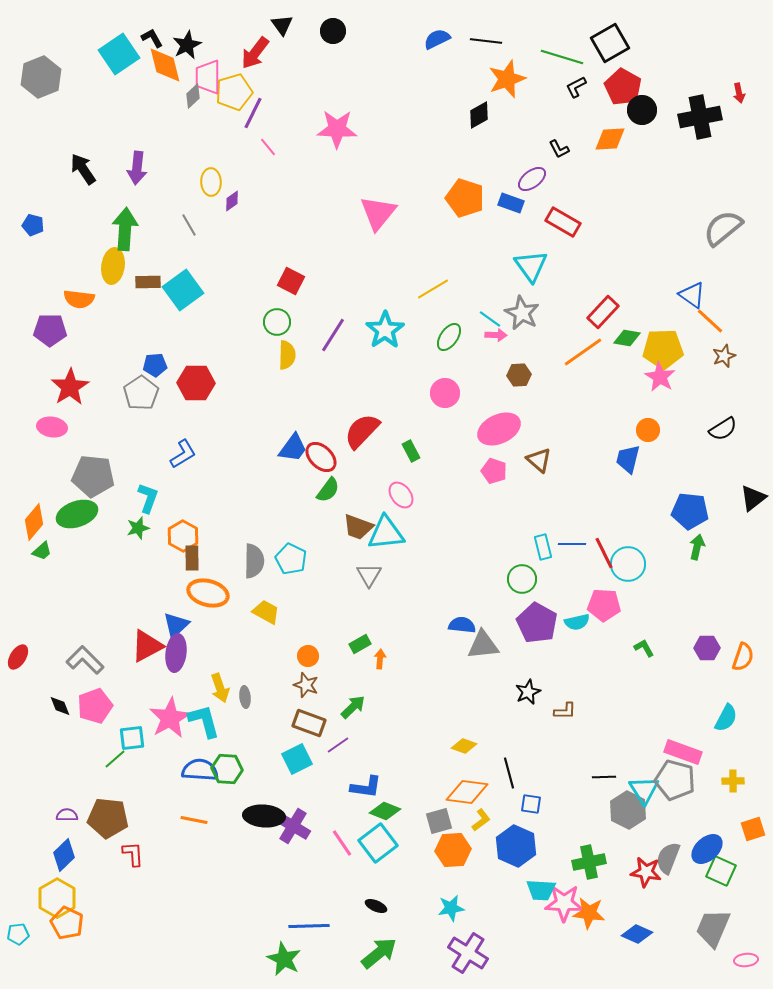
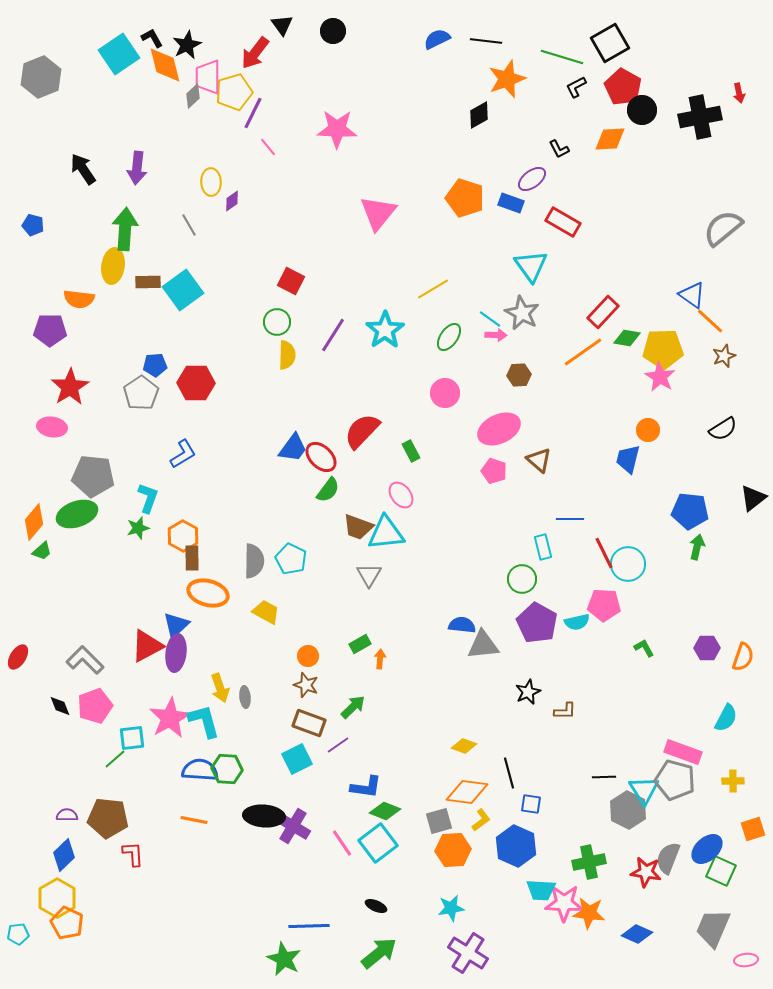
blue line at (572, 544): moved 2 px left, 25 px up
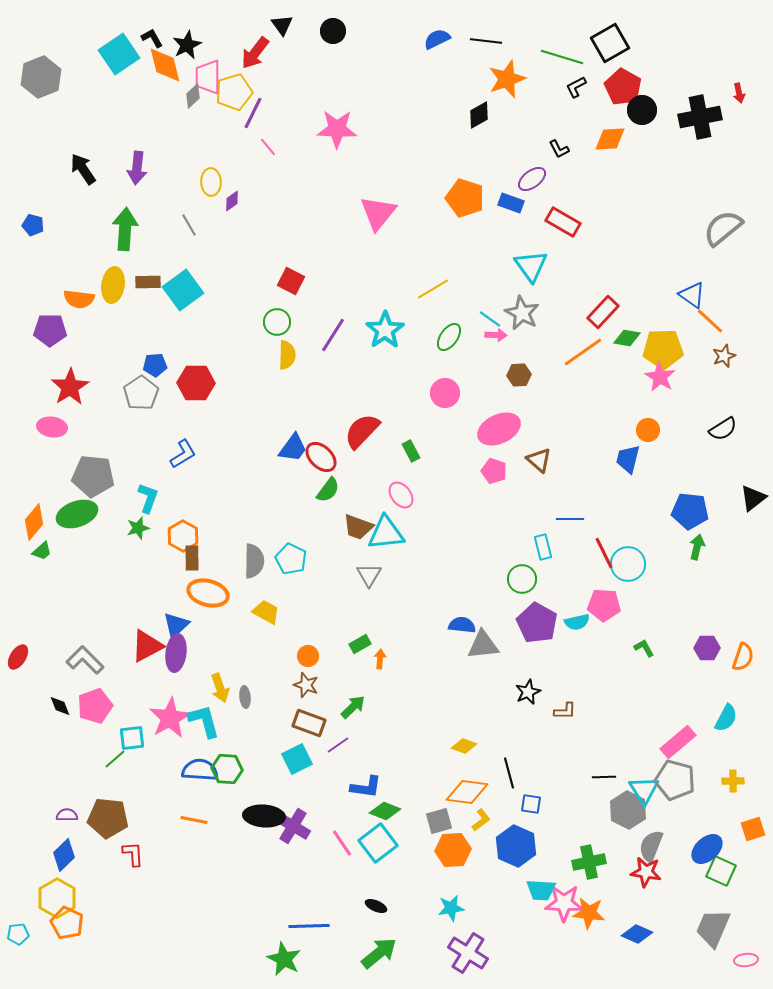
yellow ellipse at (113, 266): moved 19 px down
pink rectangle at (683, 752): moved 5 px left, 10 px up; rotated 60 degrees counterclockwise
gray semicircle at (668, 858): moved 17 px left, 12 px up
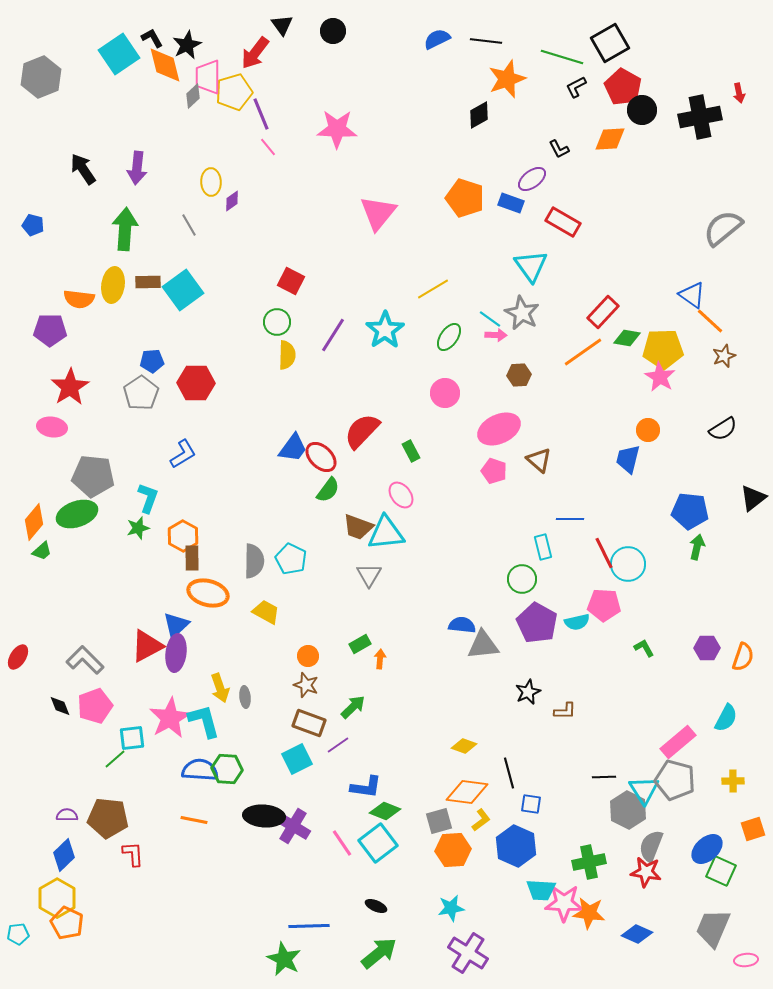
purple line at (253, 113): moved 8 px right, 1 px down; rotated 48 degrees counterclockwise
blue pentagon at (155, 365): moved 3 px left, 4 px up
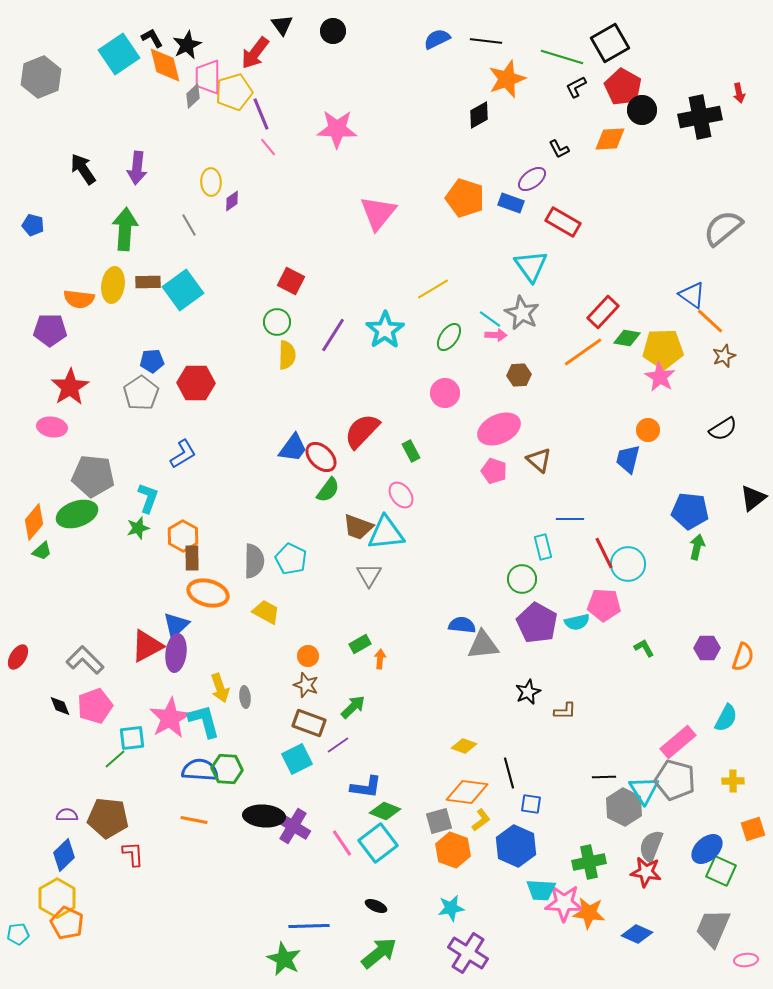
gray hexagon at (628, 810): moved 4 px left, 3 px up
orange hexagon at (453, 850): rotated 24 degrees clockwise
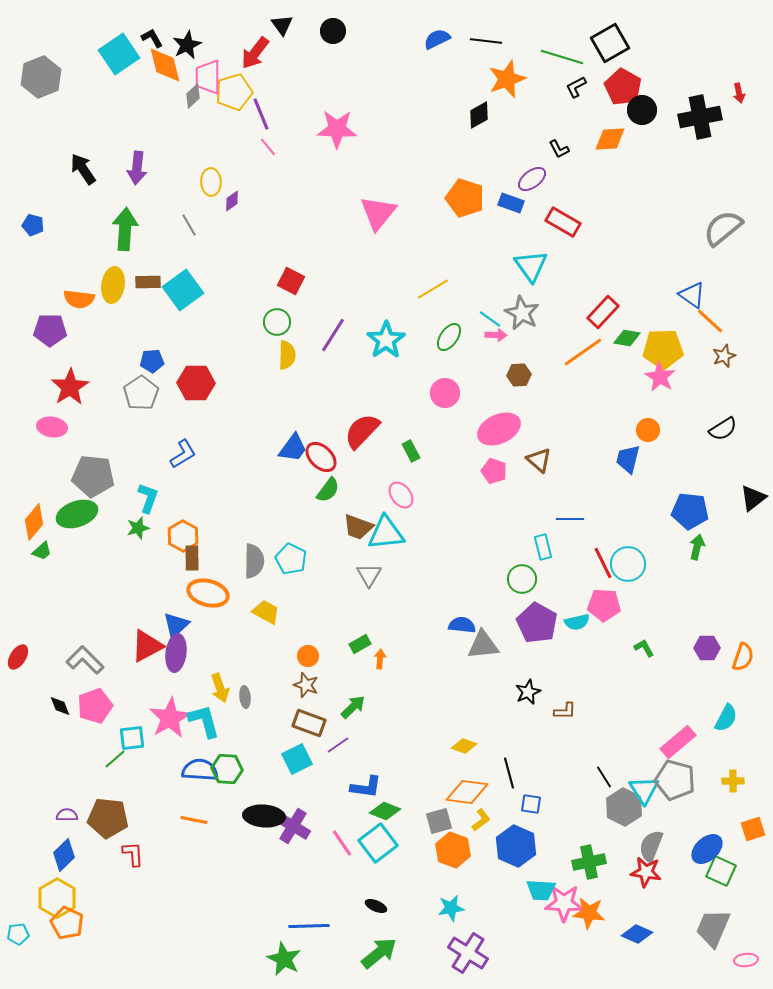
cyan star at (385, 330): moved 1 px right, 10 px down
red line at (604, 553): moved 1 px left, 10 px down
black line at (604, 777): rotated 60 degrees clockwise
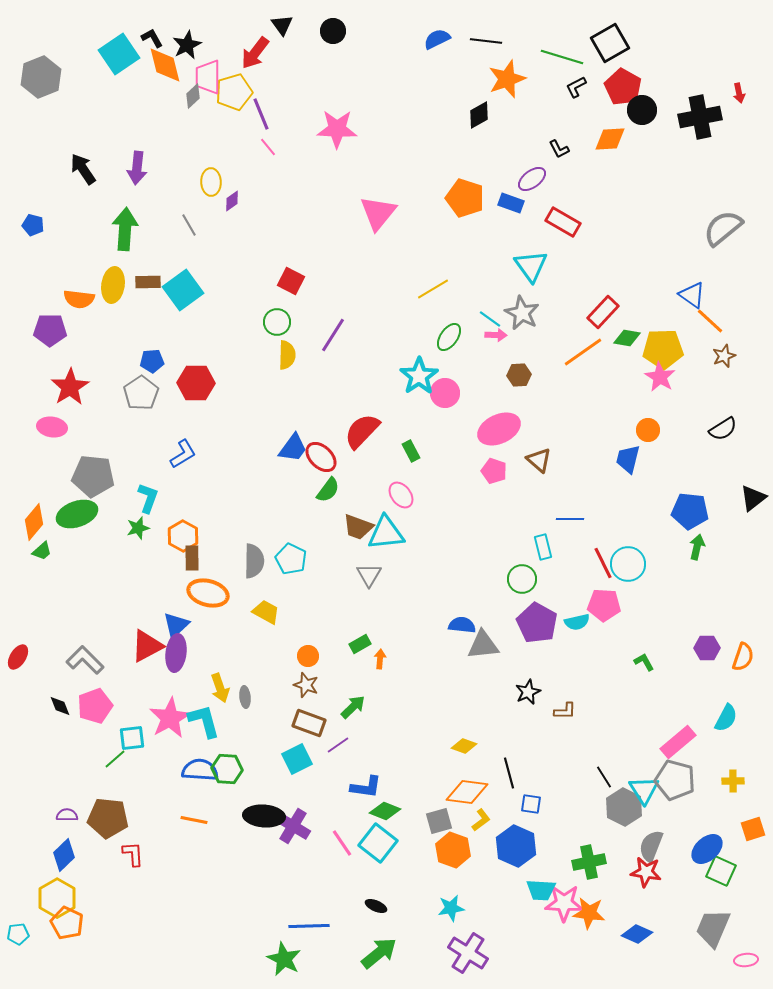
cyan star at (386, 340): moved 33 px right, 36 px down
green L-shape at (644, 648): moved 14 px down
cyan square at (378, 843): rotated 15 degrees counterclockwise
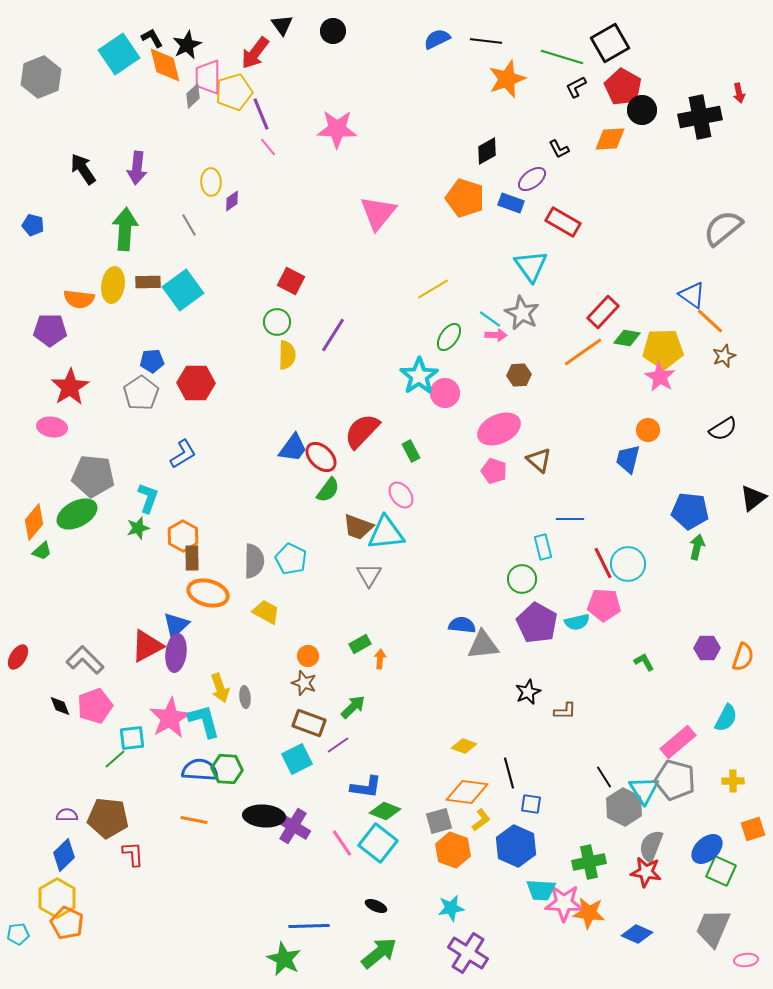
black diamond at (479, 115): moved 8 px right, 36 px down
green ellipse at (77, 514): rotated 9 degrees counterclockwise
brown star at (306, 685): moved 2 px left, 2 px up
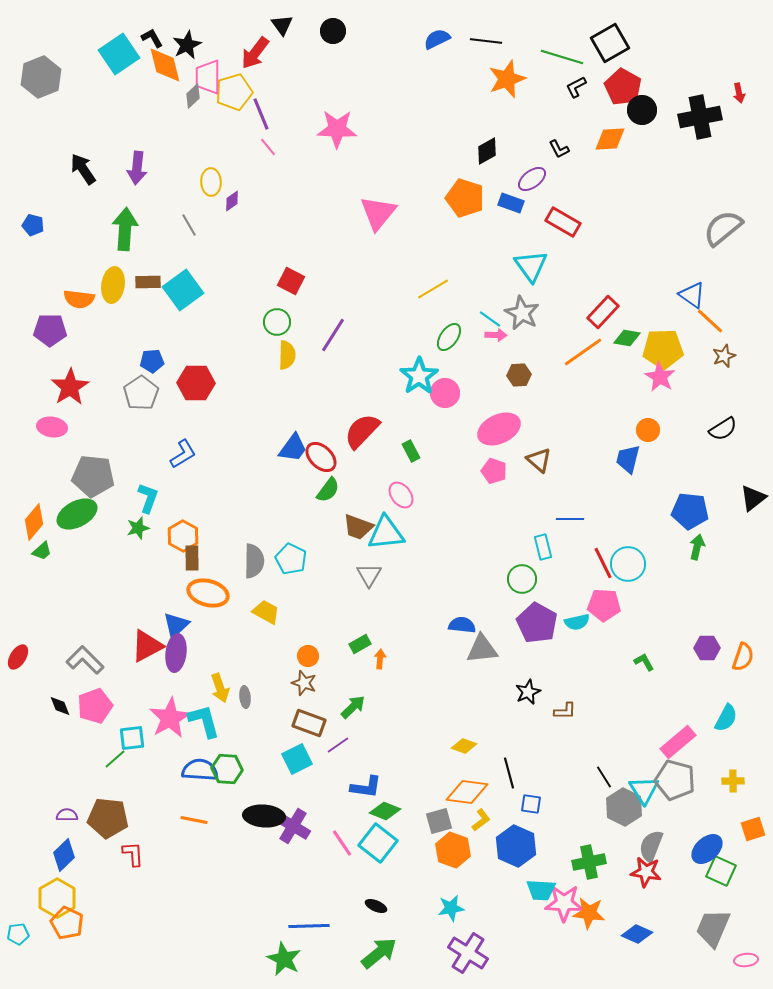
gray triangle at (483, 645): moved 1 px left, 4 px down
